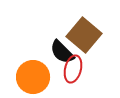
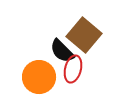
black semicircle: moved 1 px up
orange circle: moved 6 px right
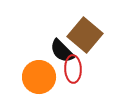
brown square: moved 1 px right
red ellipse: rotated 16 degrees counterclockwise
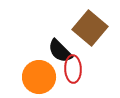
brown square: moved 5 px right, 7 px up
black semicircle: moved 2 px left
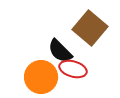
red ellipse: rotated 72 degrees counterclockwise
orange circle: moved 2 px right
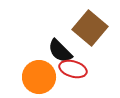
orange circle: moved 2 px left
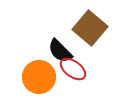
red ellipse: rotated 20 degrees clockwise
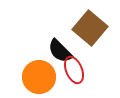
red ellipse: moved 1 px right, 1 px down; rotated 32 degrees clockwise
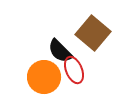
brown square: moved 3 px right, 5 px down
orange circle: moved 5 px right
